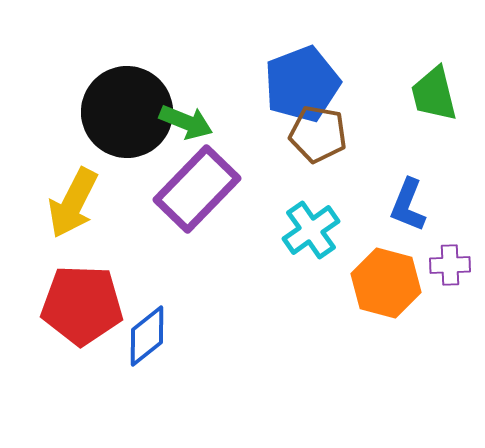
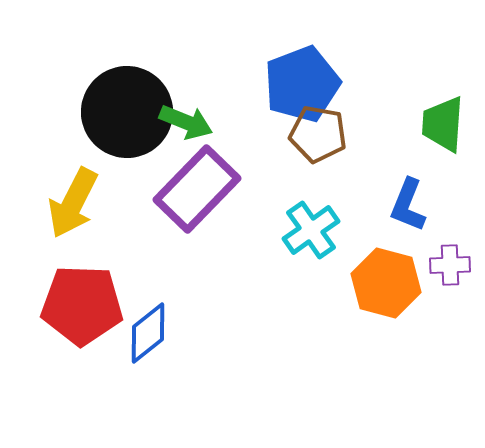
green trapezoid: moved 9 px right, 30 px down; rotated 18 degrees clockwise
blue diamond: moved 1 px right, 3 px up
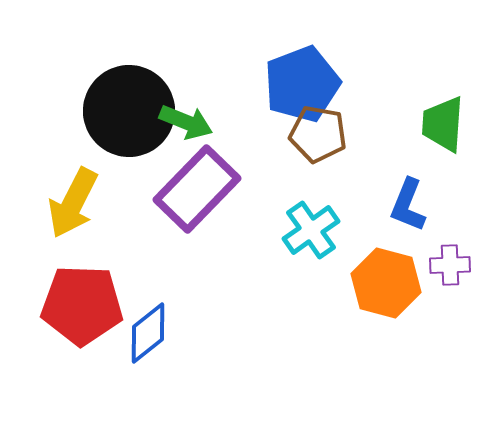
black circle: moved 2 px right, 1 px up
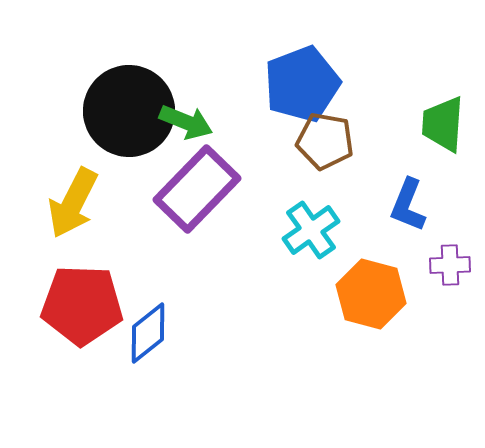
brown pentagon: moved 7 px right, 7 px down
orange hexagon: moved 15 px left, 11 px down
